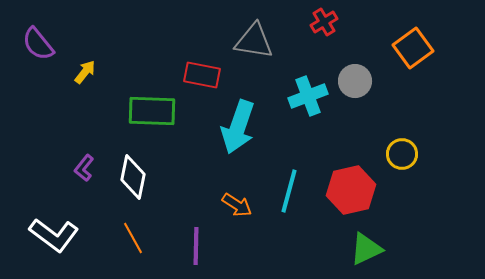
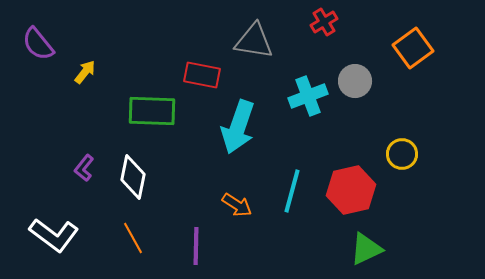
cyan line: moved 3 px right
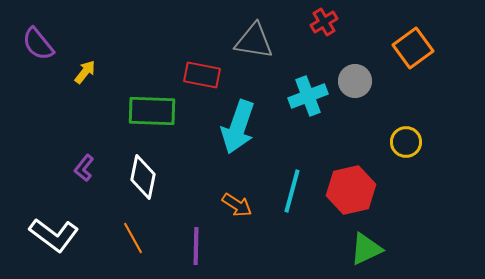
yellow circle: moved 4 px right, 12 px up
white diamond: moved 10 px right
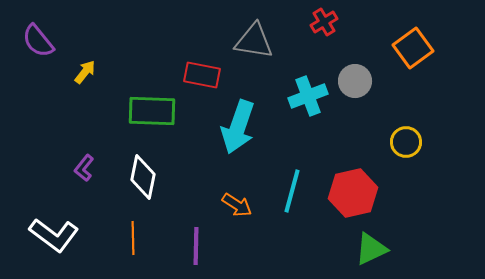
purple semicircle: moved 3 px up
red hexagon: moved 2 px right, 3 px down
orange line: rotated 28 degrees clockwise
green triangle: moved 5 px right
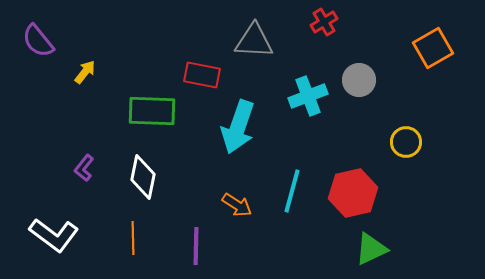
gray triangle: rotated 6 degrees counterclockwise
orange square: moved 20 px right; rotated 6 degrees clockwise
gray circle: moved 4 px right, 1 px up
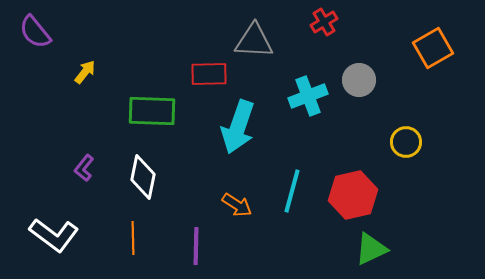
purple semicircle: moved 3 px left, 9 px up
red rectangle: moved 7 px right, 1 px up; rotated 12 degrees counterclockwise
red hexagon: moved 2 px down
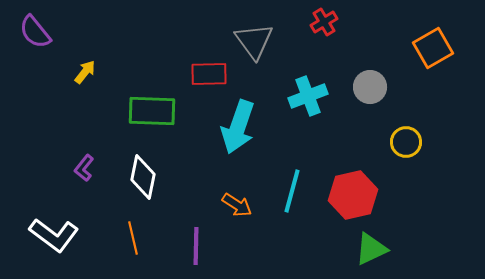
gray triangle: rotated 51 degrees clockwise
gray circle: moved 11 px right, 7 px down
orange line: rotated 12 degrees counterclockwise
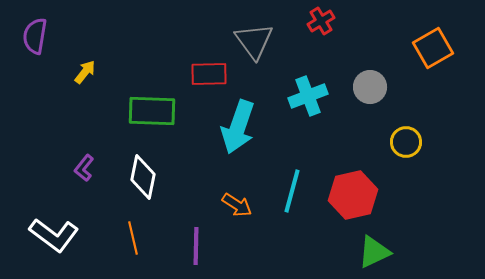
red cross: moved 3 px left, 1 px up
purple semicircle: moved 4 px down; rotated 48 degrees clockwise
green triangle: moved 3 px right, 3 px down
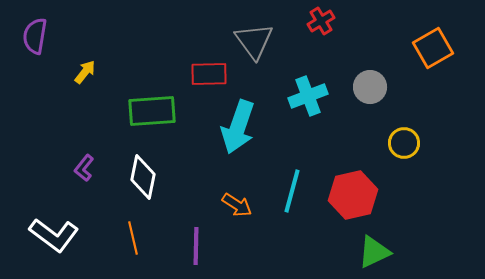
green rectangle: rotated 6 degrees counterclockwise
yellow circle: moved 2 px left, 1 px down
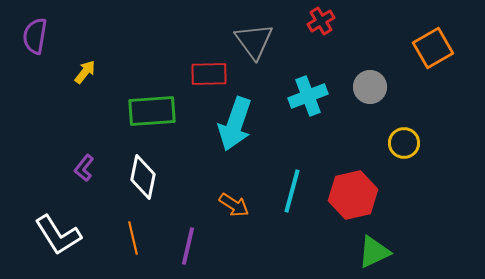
cyan arrow: moved 3 px left, 3 px up
orange arrow: moved 3 px left
white L-shape: moved 4 px right; rotated 21 degrees clockwise
purple line: moved 8 px left; rotated 12 degrees clockwise
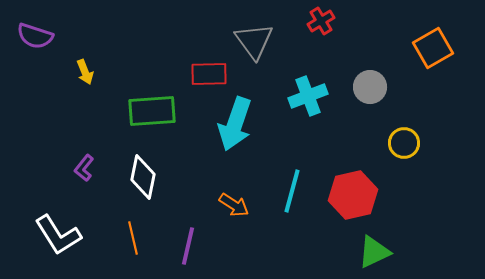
purple semicircle: rotated 81 degrees counterclockwise
yellow arrow: rotated 120 degrees clockwise
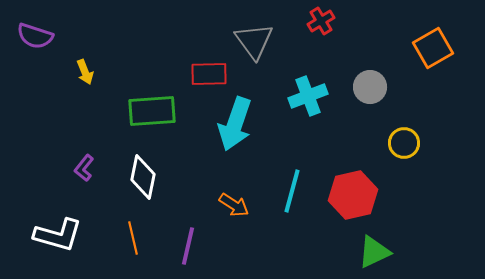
white L-shape: rotated 42 degrees counterclockwise
